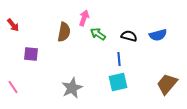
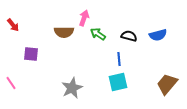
brown semicircle: rotated 78 degrees clockwise
pink line: moved 2 px left, 4 px up
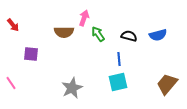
green arrow: rotated 21 degrees clockwise
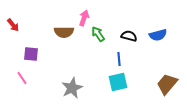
pink line: moved 11 px right, 5 px up
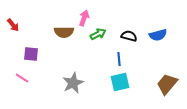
green arrow: rotated 98 degrees clockwise
pink line: rotated 24 degrees counterclockwise
cyan square: moved 2 px right
gray star: moved 1 px right, 5 px up
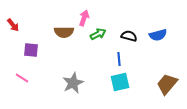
purple square: moved 4 px up
